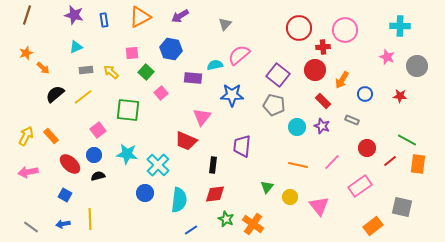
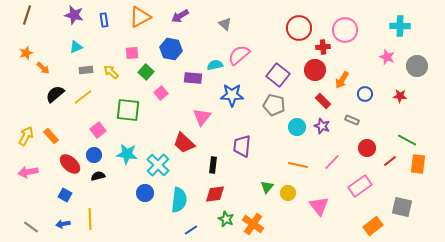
gray triangle at (225, 24): rotated 32 degrees counterclockwise
red trapezoid at (186, 141): moved 2 px left, 2 px down; rotated 20 degrees clockwise
yellow circle at (290, 197): moved 2 px left, 4 px up
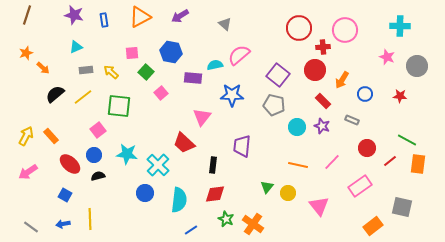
blue hexagon at (171, 49): moved 3 px down
green square at (128, 110): moved 9 px left, 4 px up
pink arrow at (28, 172): rotated 24 degrees counterclockwise
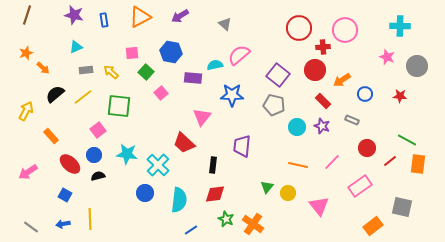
orange arrow at (342, 80): rotated 24 degrees clockwise
yellow arrow at (26, 136): moved 25 px up
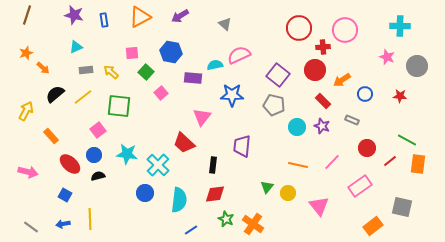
pink semicircle at (239, 55): rotated 15 degrees clockwise
pink arrow at (28, 172): rotated 132 degrees counterclockwise
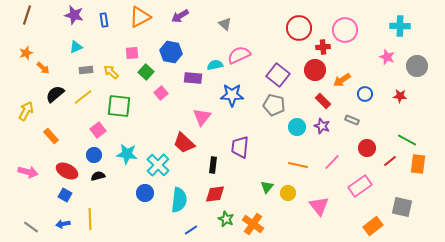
purple trapezoid at (242, 146): moved 2 px left, 1 px down
red ellipse at (70, 164): moved 3 px left, 7 px down; rotated 15 degrees counterclockwise
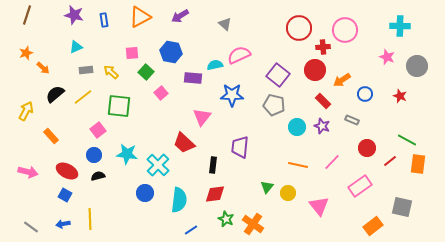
red star at (400, 96): rotated 16 degrees clockwise
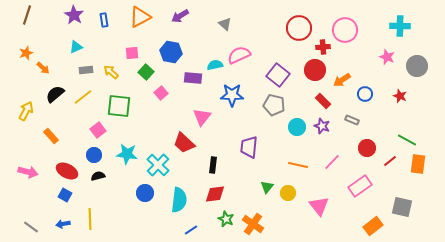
purple star at (74, 15): rotated 18 degrees clockwise
purple trapezoid at (240, 147): moved 9 px right
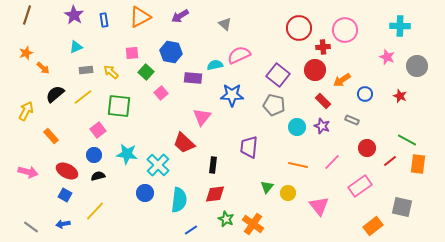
yellow line at (90, 219): moved 5 px right, 8 px up; rotated 45 degrees clockwise
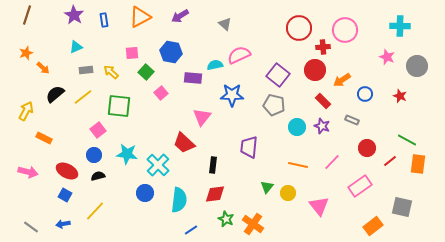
orange rectangle at (51, 136): moved 7 px left, 2 px down; rotated 21 degrees counterclockwise
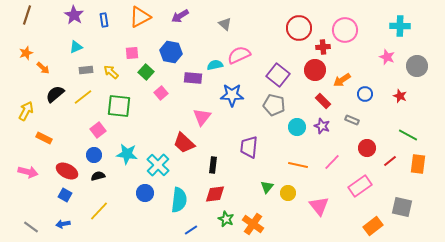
green line at (407, 140): moved 1 px right, 5 px up
yellow line at (95, 211): moved 4 px right
